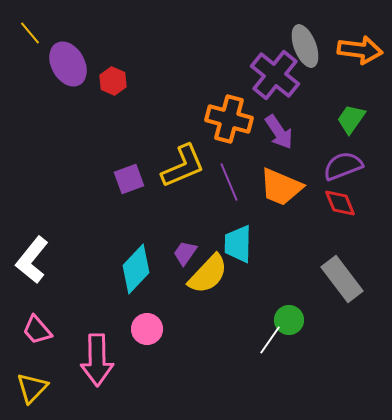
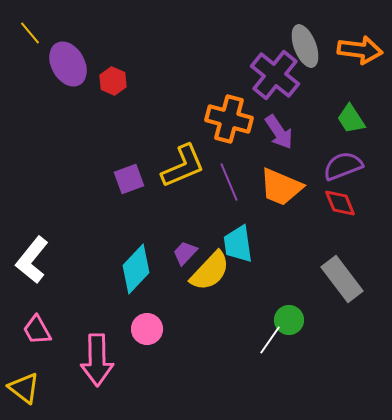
green trapezoid: rotated 68 degrees counterclockwise
cyan trapezoid: rotated 9 degrees counterclockwise
purple trapezoid: rotated 8 degrees clockwise
yellow semicircle: moved 2 px right, 3 px up
pink trapezoid: rotated 12 degrees clockwise
yellow triangle: moved 8 px left; rotated 36 degrees counterclockwise
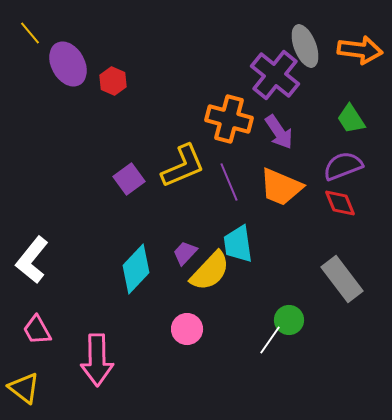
purple square: rotated 16 degrees counterclockwise
pink circle: moved 40 px right
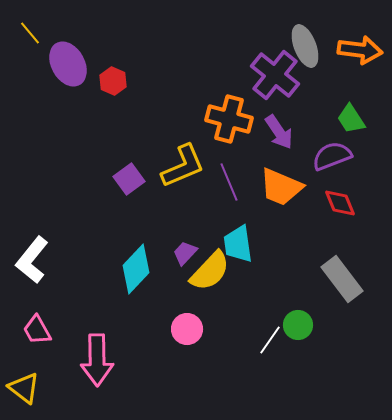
purple semicircle: moved 11 px left, 10 px up
green circle: moved 9 px right, 5 px down
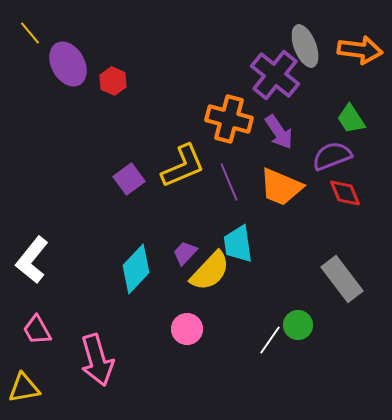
red diamond: moved 5 px right, 10 px up
pink arrow: rotated 15 degrees counterclockwise
yellow triangle: rotated 48 degrees counterclockwise
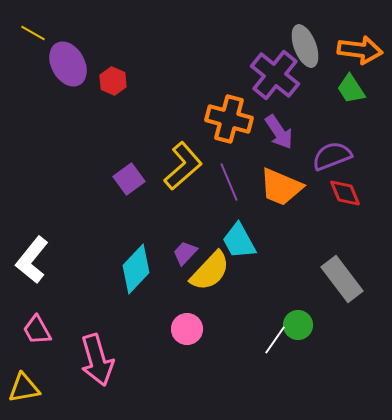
yellow line: moved 3 px right; rotated 20 degrees counterclockwise
green trapezoid: moved 30 px up
yellow L-shape: rotated 18 degrees counterclockwise
cyan trapezoid: moved 1 px right, 3 px up; rotated 21 degrees counterclockwise
white line: moved 5 px right
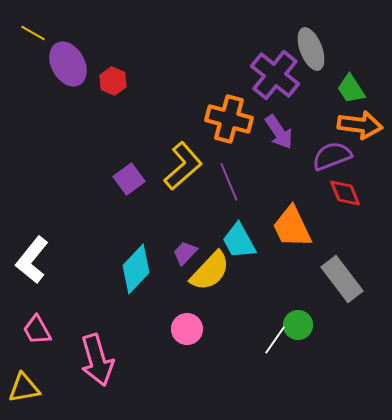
gray ellipse: moved 6 px right, 3 px down
orange arrow: moved 75 px down
orange trapezoid: moved 11 px right, 40 px down; rotated 42 degrees clockwise
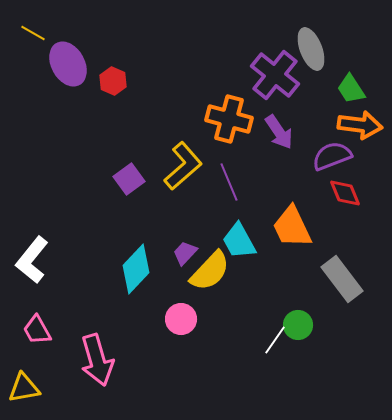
pink circle: moved 6 px left, 10 px up
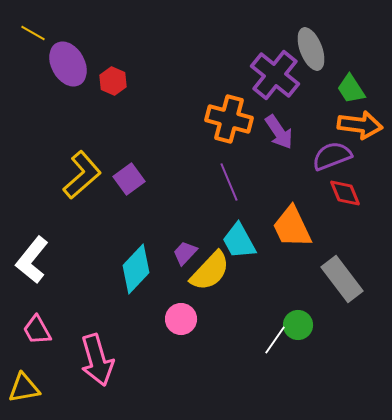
yellow L-shape: moved 101 px left, 9 px down
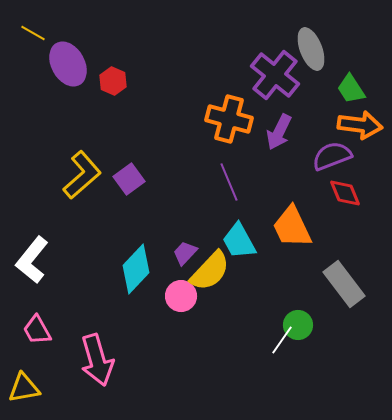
purple arrow: rotated 60 degrees clockwise
gray rectangle: moved 2 px right, 5 px down
pink circle: moved 23 px up
white line: moved 7 px right
